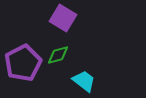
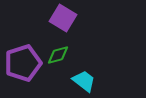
purple pentagon: rotated 9 degrees clockwise
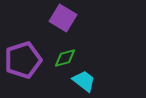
green diamond: moved 7 px right, 3 px down
purple pentagon: moved 3 px up
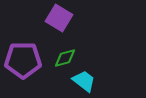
purple square: moved 4 px left
purple pentagon: rotated 18 degrees clockwise
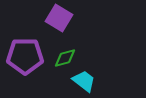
purple pentagon: moved 2 px right, 4 px up
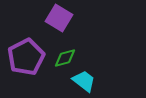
purple pentagon: moved 1 px right, 1 px down; rotated 27 degrees counterclockwise
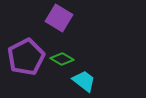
green diamond: moved 3 px left, 1 px down; rotated 45 degrees clockwise
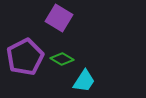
purple pentagon: moved 1 px left
cyan trapezoid: rotated 85 degrees clockwise
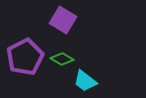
purple square: moved 4 px right, 2 px down
cyan trapezoid: moved 1 px right; rotated 95 degrees clockwise
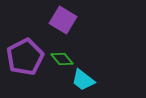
green diamond: rotated 20 degrees clockwise
cyan trapezoid: moved 2 px left, 1 px up
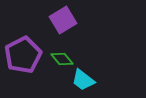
purple square: rotated 28 degrees clockwise
purple pentagon: moved 2 px left, 2 px up
